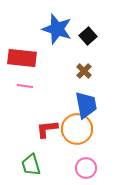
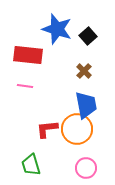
red rectangle: moved 6 px right, 3 px up
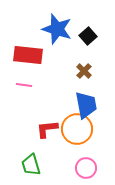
pink line: moved 1 px left, 1 px up
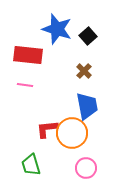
pink line: moved 1 px right
blue trapezoid: moved 1 px right, 1 px down
orange circle: moved 5 px left, 4 px down
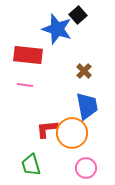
black square: moved 10 px left, 21 px up
